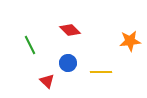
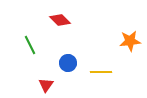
red diamond: moved 10 px left, 10 px up
red triangle: moved 1 px left, 4 px down; rotated 21 degrees clockwise
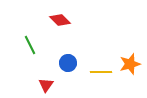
orange star: moved 23 px down; rotated 10 degrees counterclockwise
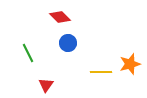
red diamond: moved 3 px up
green line: moved 2 px left, 8 px down
blue circle: moved 20 px up
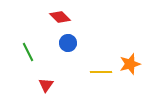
green line: moved 1 px up
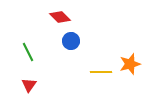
blue circle: moved 3 px right, 2 px up
red triangle: moved 17 px left
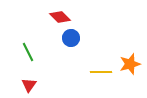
blue circle: moved 3 px up
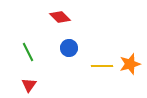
blue circle: moved 2 px left, 10 px down
yellow line: moved 1 px right, 6 px up
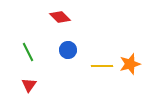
blue circle: moved 1 px left, 2 px down
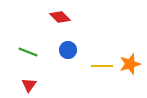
green line: rotated 42 degrees counterclockwise
